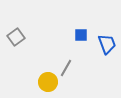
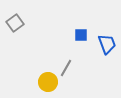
gray square: moved 1 px left, 14 px up
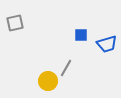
gray square: rotated 24 degrees clockwise
blue trapezoid: rotated 95 degrees clockwise
yellow circle: moved 1 px up
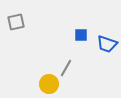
gray square: moved 1 px right, 1 px up
blue trapezoid: rotated 35 degrees clockwise
yellow circle: moved 1 px right, 3 px down
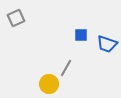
gray square: moved 4 px up; rotated 12 degrees counterclockwise
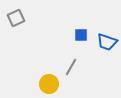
blue trapezoid: moved 2 px up
gray line: moved 5 px right, 1 px up
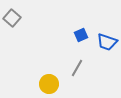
gray square: moved 4 px left; rotated 24 degrees counterclockwise
blue square: rotated 24 degrees counterclockwise
gray line: moved 6 px right, 1 px down
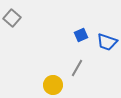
yellow circle: moved 4 px right, 1 px down
